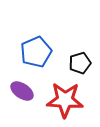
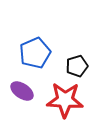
blue pentagon: moved 1 px left, 1 px down
black pentagon: moved 3 px left, 3 px down
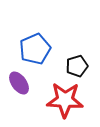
blue pentagon: moved 4 px up
purple ellipse: moved 3 px left, 8 px up; rotated 20 degrees clockwise
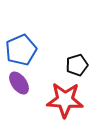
blue pentagon: moved 14 px left, 1 px down
black pentagon: moved 1 px up
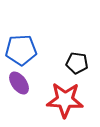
blue pentagon: rotated 20 degrees clockwise
black pentagon: moved 2 px up; rotated 25 degrees clockwise
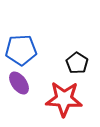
black pentagon: rotated 25 degrees clockwise
red star: moved 1 px left, 1 px up
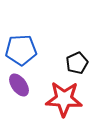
black pentagon: rotated 15 degrees clockwise
purple ellipse: moved 2 px down
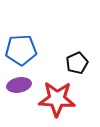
purple ellipse: rotated 65 degrees counterclockwise
red star: moved 7 px left
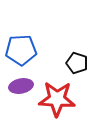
black pentagon: rotated 30 degrees counterclockwise
purple ellipse: moved 2 px right, 1 px down
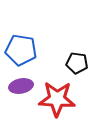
blue pentagon: rotated 12 degrees clockwise
black pentagon: rotated 10 degrees counterclockwise
